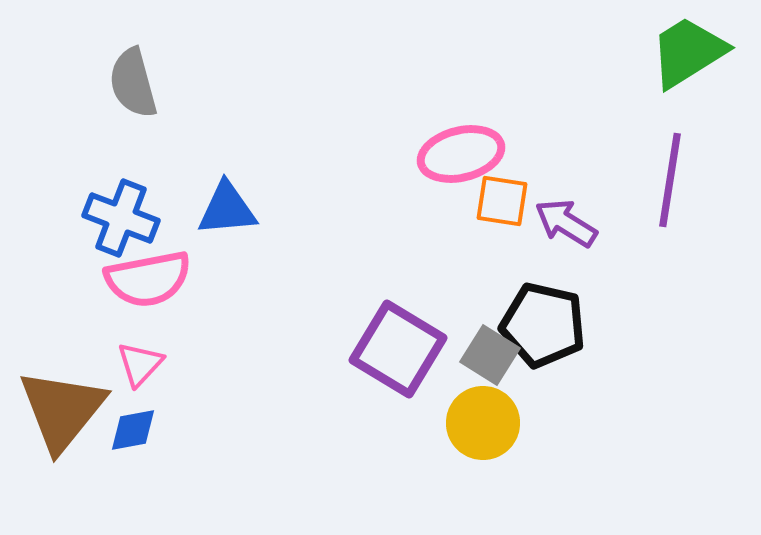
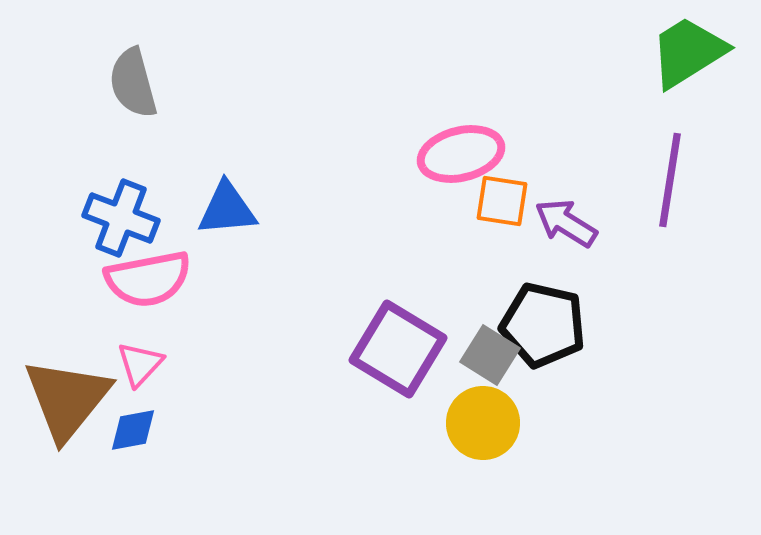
brown triangle: moved 5 px right, 11 px up
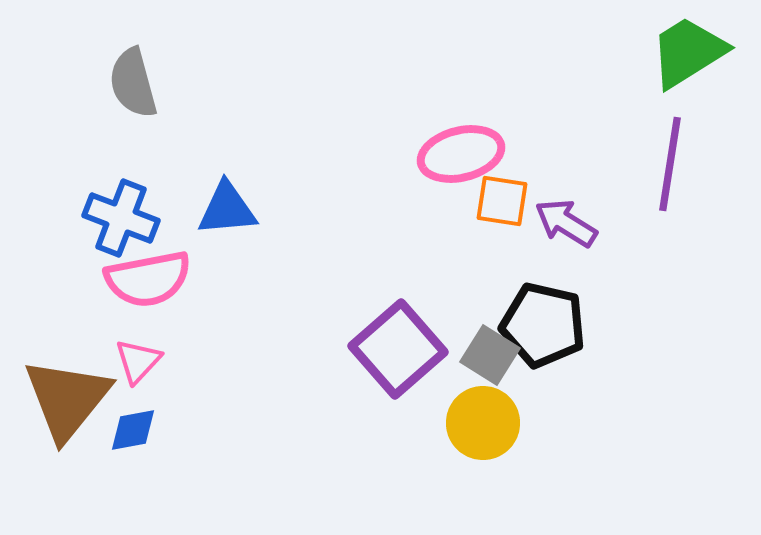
purple line: moved 16 px up
purple square: rotated 18 degrees clockwise
pink triangle: moved 2 px left, 3 px up
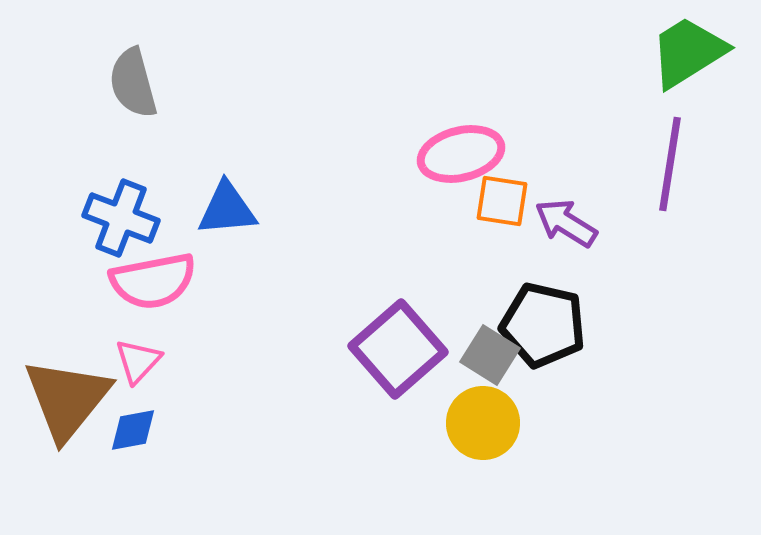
pink semicircle: moved 5 px right, 2 px down
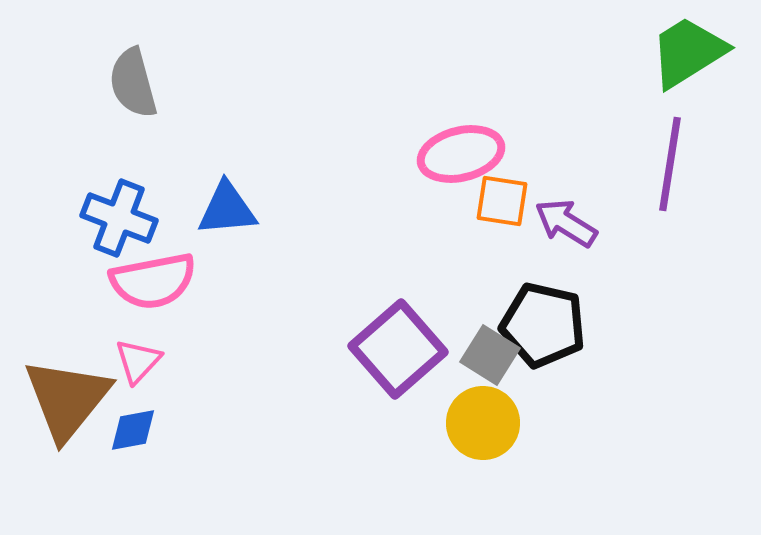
blue cross: moved 2 px left
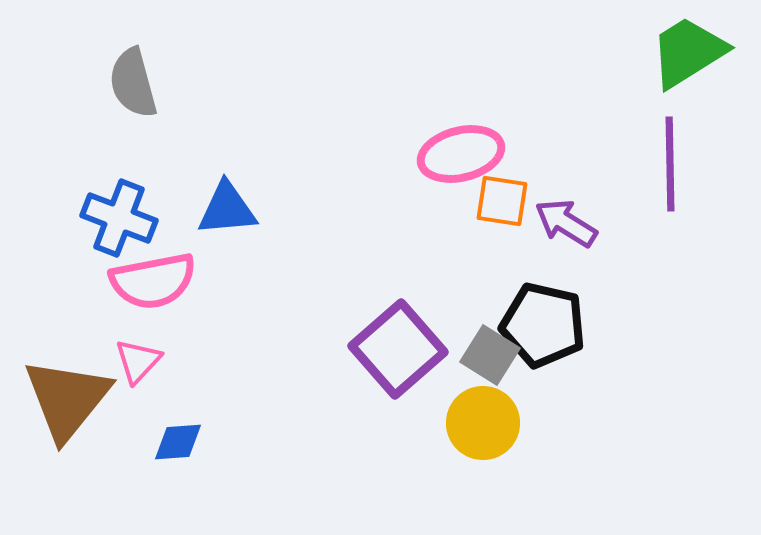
purple line: rotated 10 degrees counterclockwise
blue diamond: moved 45 px right, 12 px down; rotated 6 degrees clockwise
